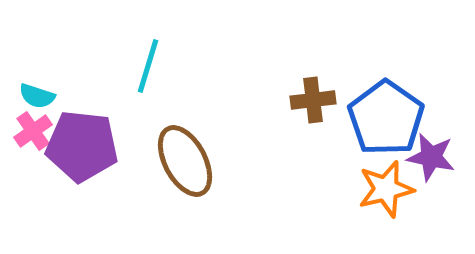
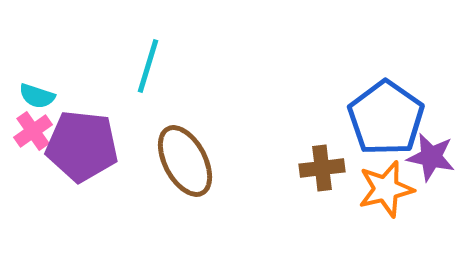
brown cross: moved 9 px right, 68 px down
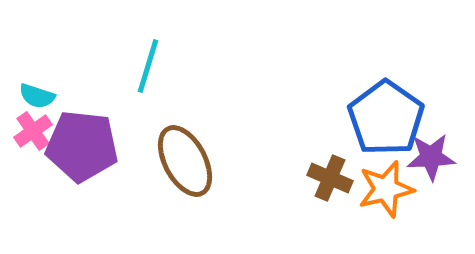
purple star: rotated 15 degrees counterclockwise
brown cross: moved 8 px right, 10 px down; rotated 30 degrees clockwise
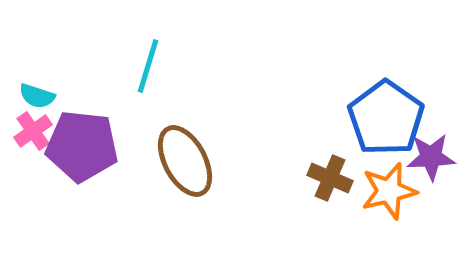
orange star: moved 3 px right, 2 px down
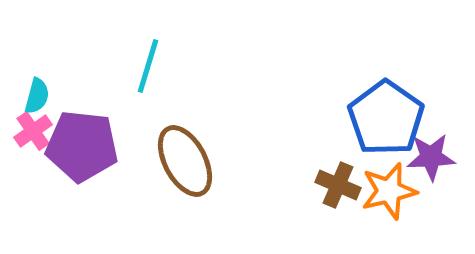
cyan semicircle: rotated 93 degrees counterclockwise
brown cross: moved 8 px right, 7 px down
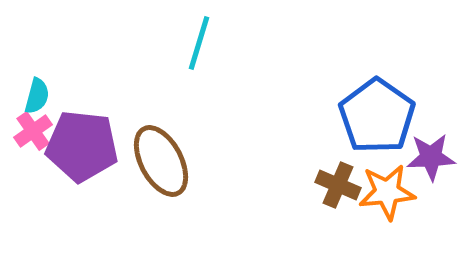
cyan line: moved 51 px right, 23 px up
blue pentagon: moved 9 px left, 2 px up
brown ellipse: moved 24 px left
orange star: moved 2 px left, 1 px down; rotated 8 degrees clockwise
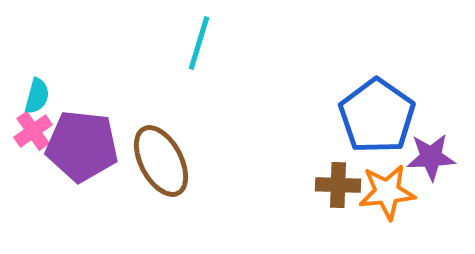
brown cross: rotated 21 degrees counterclockwise
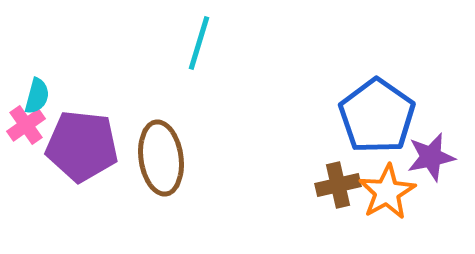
pink cross: moved 7 px left, 6 px up
purple star: rotated 9 degrees counterclockwise
brown ellipse: moved 3 px up; rotated 20 degrees clockwise
brown cross: rotated 15 degrees counterclockwise
orange star: rotated 24 degrees counterclockwise
